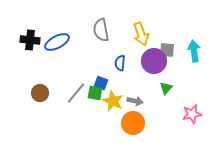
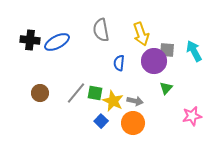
cyan arrow: rotated 20 degrees counterclockwise
blue semicircle: moved 1 px left
blue square: moved 38 px down; rotated 24 degrees clockwise
pink star: moved 2 px down
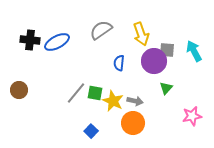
gray semicircle: rotated 65 degrees clockwise
brown circle: moved 21 px left, 3 px up
blue square: moved 10 px left, 10 px down
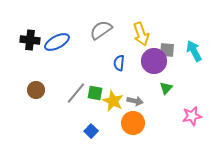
brown circle: moved 17 px right
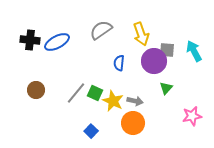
green square: rotated 14 degrees clockwise
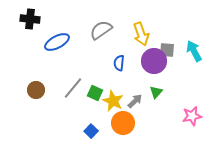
black cross: moved 21 px up
green triangle: moved 10 px left, 4 px down
gray line: moved 3 px left, 5 px up
gray arrow: rotated 56 degrees counterclockwise
orange circle: moved 10 px left
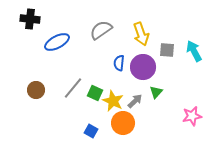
purple circle: moved 11 px left, 6 px down
blue square: rotated 16 degrees counterclockwise
